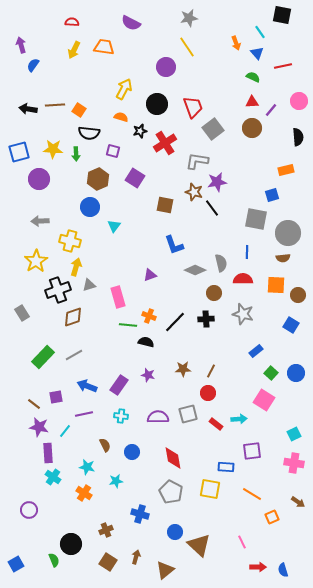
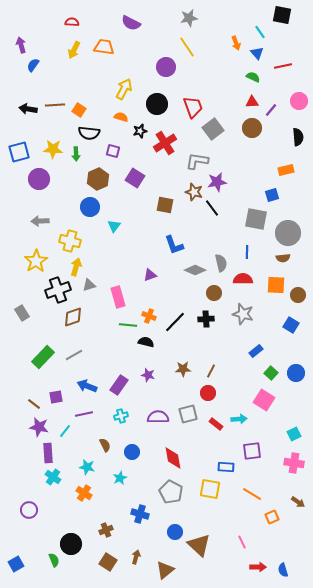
cyan cross at (121, 416): rotated 24 degrees counterclockwise
cyan star at (116, 481): moved 4 px right, 3 px up; rotated 16 degrees counterclockwise
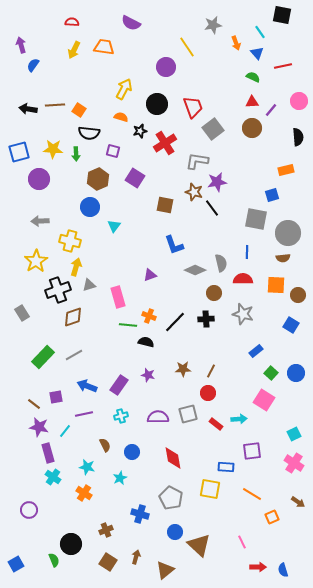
gray star at (189, 18): moved 24 px right, 7 px down
purple rectangle at (48, 453): rotated 12 degrees counterclockwise
pink cross at (294, 463): rotated 24 degrees clockwise
gray pentagon at (171, 492): moved 6 px down
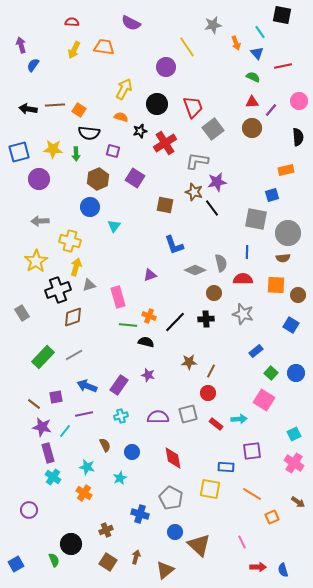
brown star at (183, 369): moved 6 px right, 7 px up
purple star at (39, 427): moved 3 px right
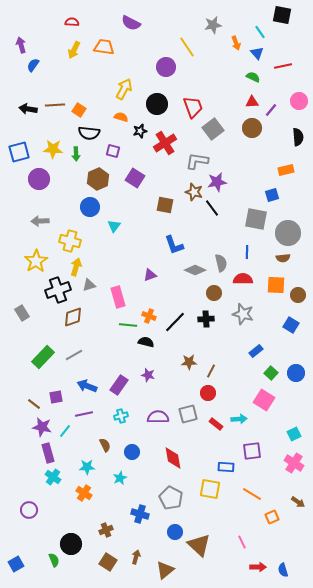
cyan star at (87, 467): rotated 14 degrees counterclockwise
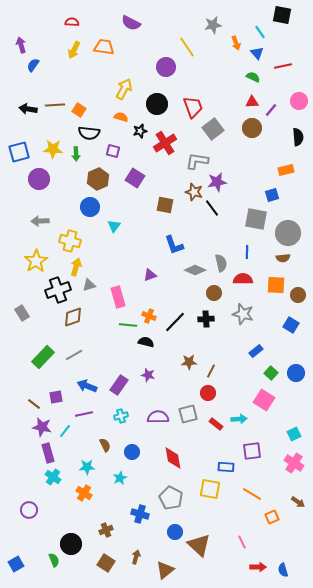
brown square at (108, 562): moved 2 px left, 1 px down
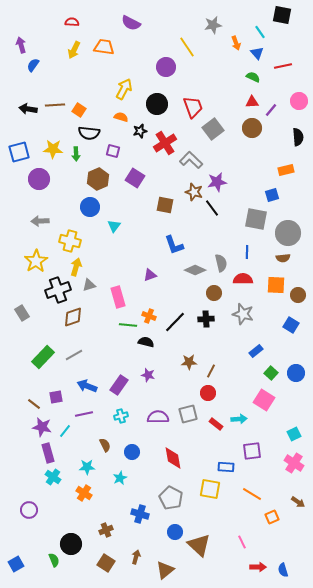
gray L-shape at (197, 161): moved 6 px left, 1 px up; rotated 35 degrees clockwise
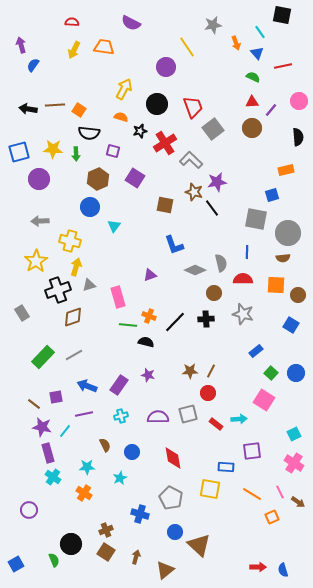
brown star at (189, 362): moved 1 px right, 9 px down
pink line at (242, 542): moved 38 px right, 50 px up
brown square at (106, 563): moved 11 px up
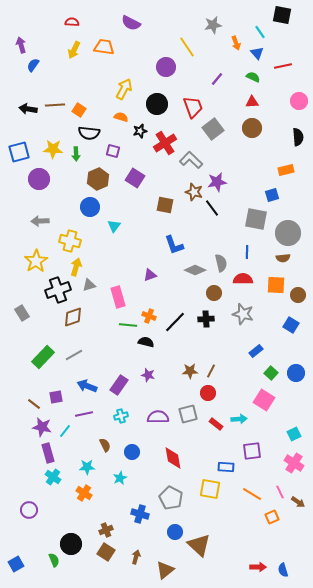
purple line at (271, 110): moved 54 px left, 31 px up
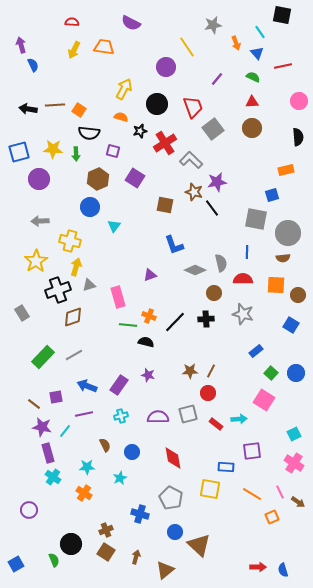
blue semicircle at (33, 65): rotated 120 degrees clockwise
